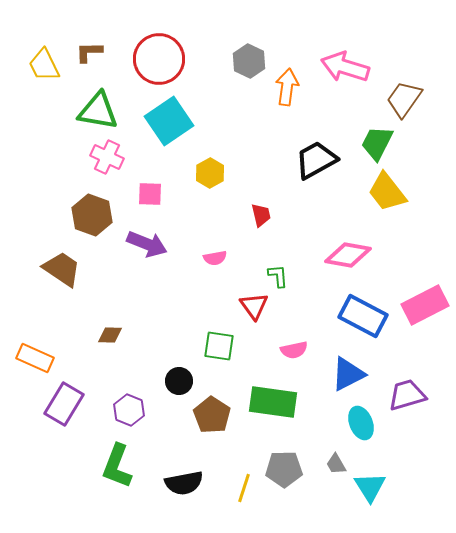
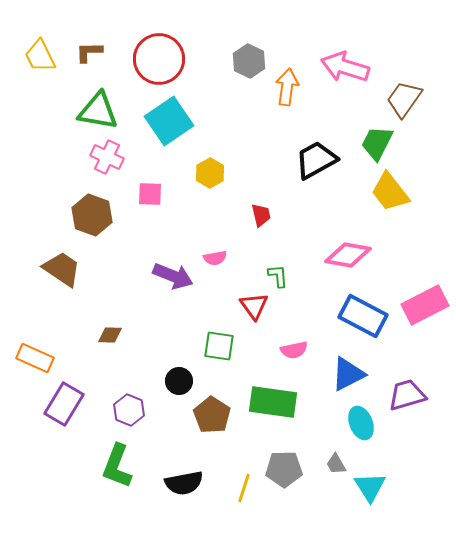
yellow trapezoid at (44, 65): moved 4 px left, 9 px up
yellow trapezoid at (387, 192): moved 3 px right
purple arrow at (147, 244): moved 26 px right, 32 px down
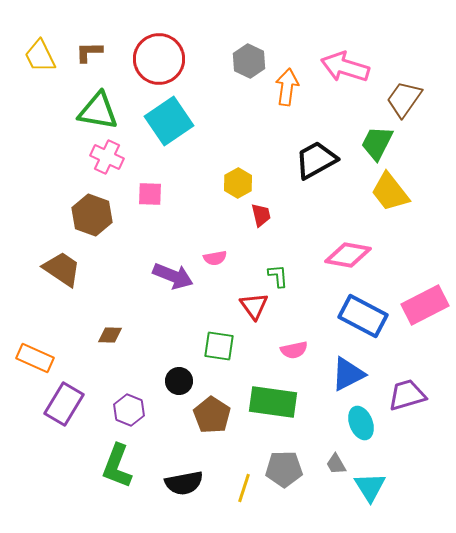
yellow hexagon at (210, 173): moved 28 px right, 10 px down
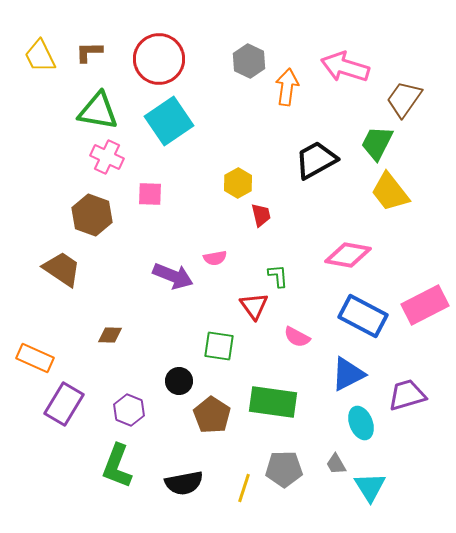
pink semicircle at (294, 350): moved 3 px right, 13 px up; rotated 40 degrees clockwise
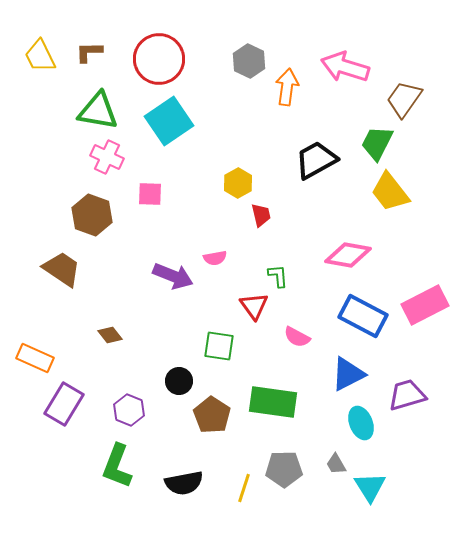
brown diamond at (110, 335): rotated 50 degrees clockwise
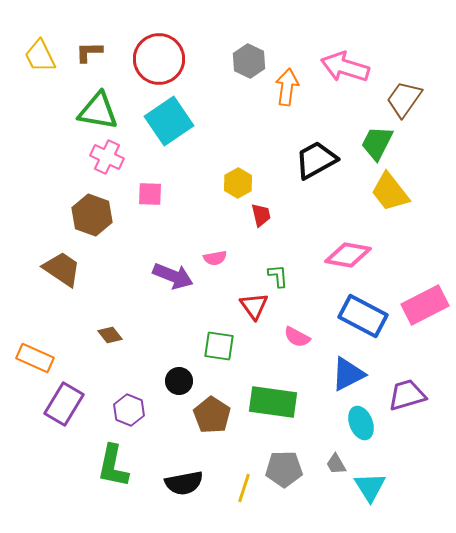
green L-shape at (117, 466): moved 4 px left; rotated 9 degrees counterclockwise
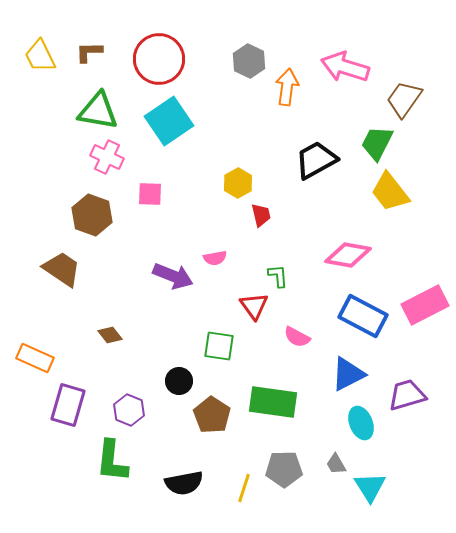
purple rectangle at (64, 404): moved 4 px right, 1 px down; rotated 15 degrees counterclockwise
green L-shape at (113, 466): moved 1 px left, 5 px up; rotated 6 degrees counterclockwise
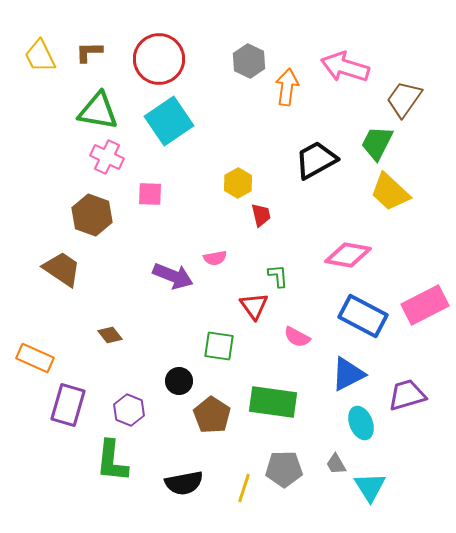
yellow trapezoid at (390, 192): rotated 9 degrees counterclockwise
